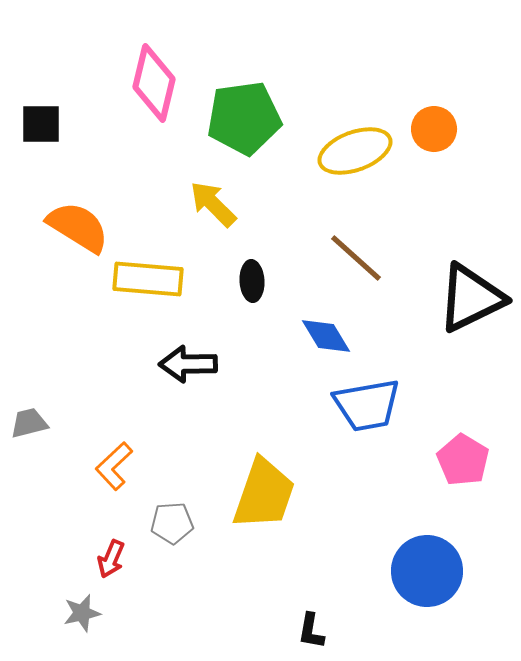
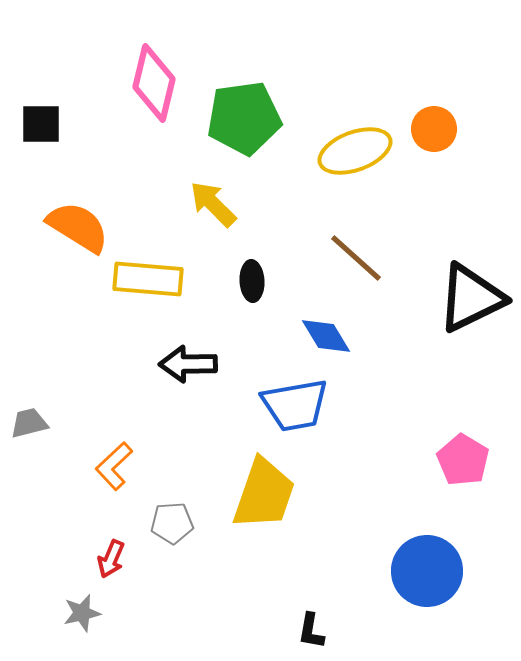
blue trapezoid: moved 72 px left
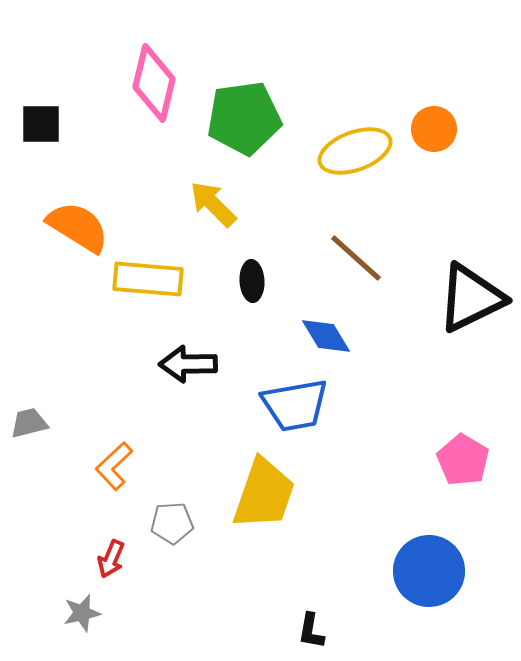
blue circle: moved 2 px right
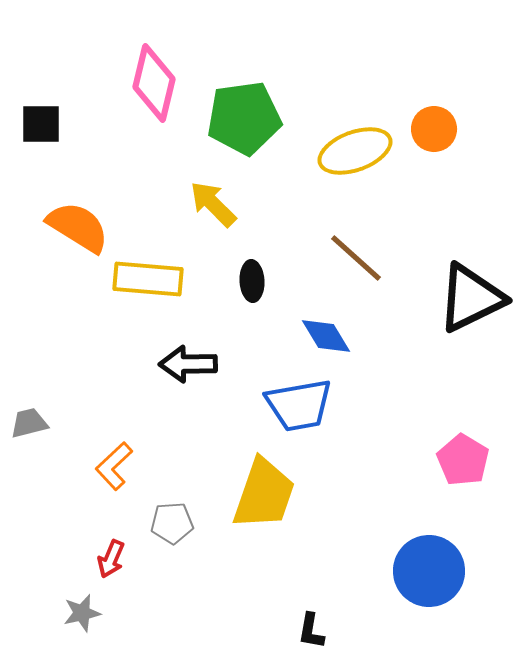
blue trapezoid: moved 4 px right
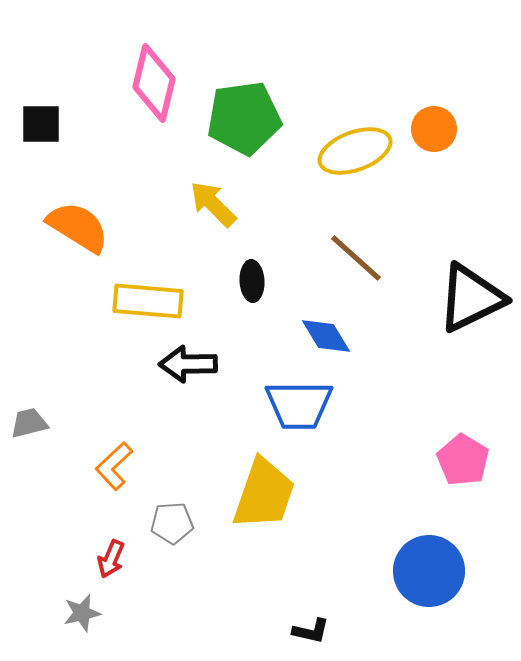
yellow rectangle: moved 22 px down
blue trapezoid: rotated 10 degrees clockwise
black L-shape: rotated 87 degrees counterclockwise
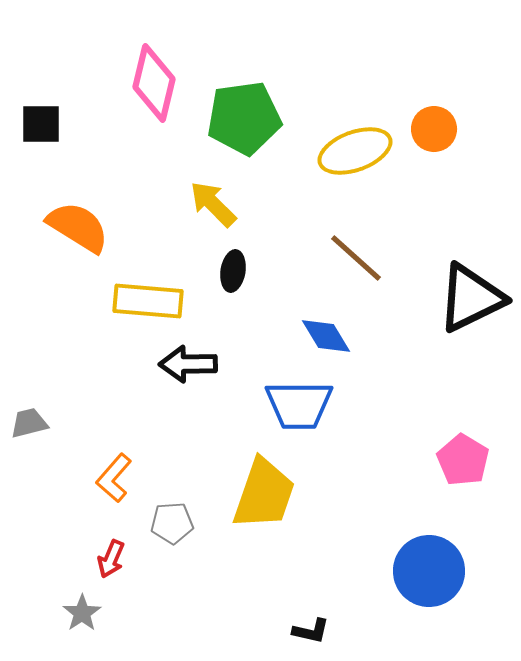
black ellipse: moved 19 px left, 10 px up; rotated 12 degrees clockwise
orange L-shape: moved 12 px down; rotated 6 degrees counterclockwise
gray star: rotated 21 degrees counterclockwise
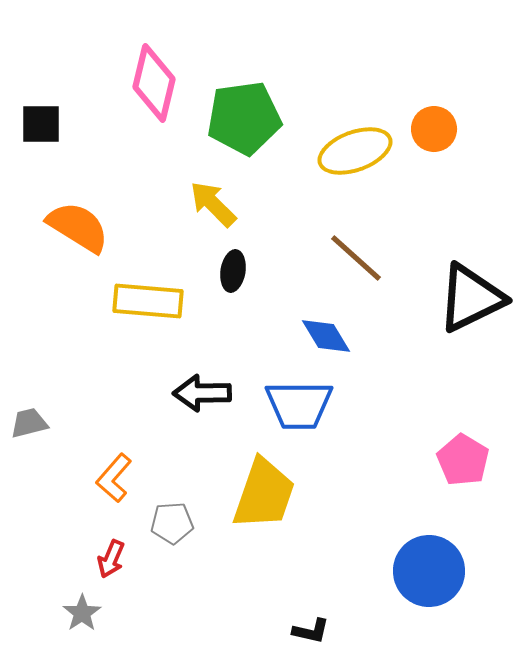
black arrow: moved 14 px right, 29 px down
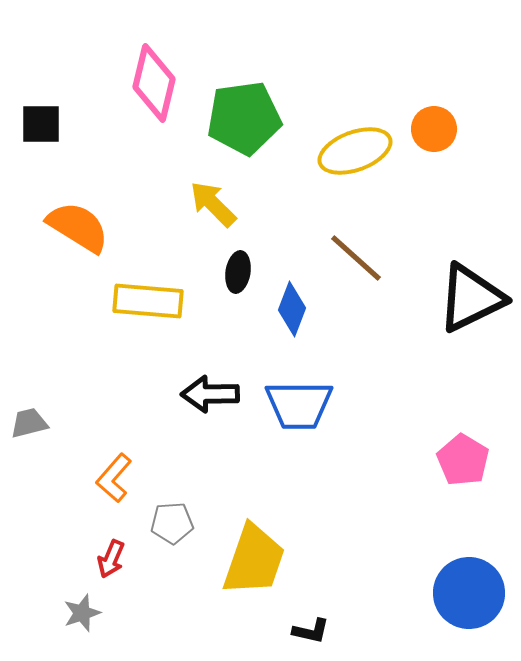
black ellipse: moved 5 px right, 1 px down
blue diamond: moved 34 px left, 27 px up; rotated 52 degrees clockwise
black arrow: moved 8 px right, 1 px down
yellow trapezoid: moved 10 px left, 66 px down
blue circle: moved 40 px right, 22 px down
gray star: rotated 15 degrees clockwise
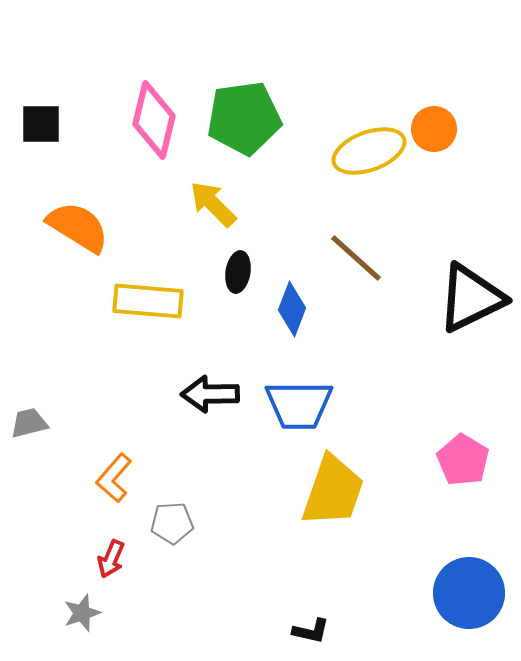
pink diamond: moved 37 px down
yellow ellipse: moved 14 px right
yellow trapezoid: moved 79 px right, 69 px up
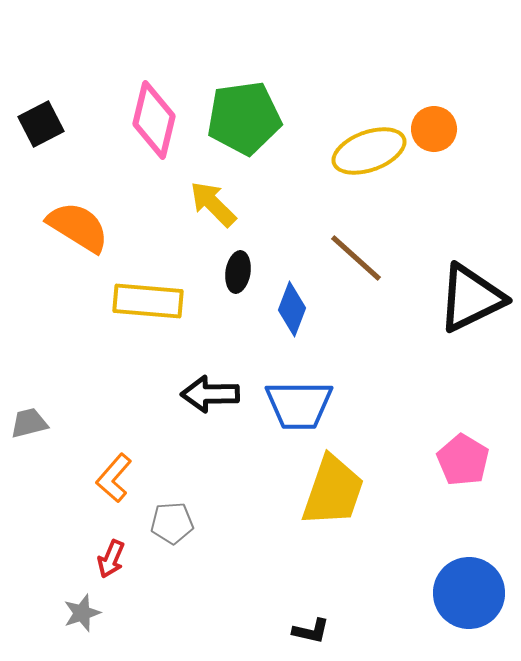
black square: rotated 27 degrees counterclockwise
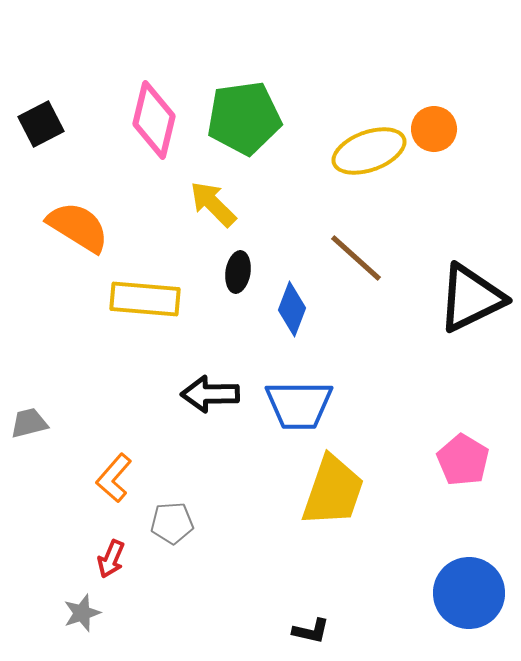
yellow rectangle: moved 3 px left, 2 px up
